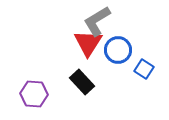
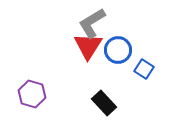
gray L-shape: moved 5 px left, 2 px down
red triangle: moved 3 px down
black rectangle: moved 22 px right, 21 px down
purple hexagon: moved 2 px left; rotated 12 degrees clockwise
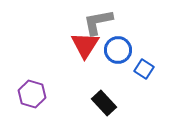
gray L-shape: moved 6 px right, 1 px up; rotated 20 degrees clockwise
red triangle: moved 3 px left, 1 px up
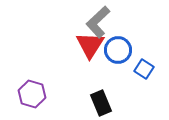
gray L-shape: rotated 32 degrees counterclockwise
red triangle: moved 5 px right
black rectangle: moved 3 px left; rotated 20 degrees clockwise
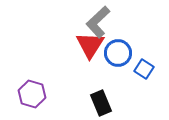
blue circle: moved 3 px down
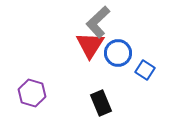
blue square: moved 1 px right, 1 px down
purple hexagon: moved 1 px up
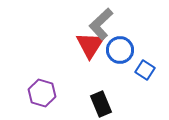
gray L-shape: moved 3 px right, 2 px down
blue circle: moved 2 px right, 3 px up
purple hexagon: moved 10 px right
black rectangle: moved 1 px down
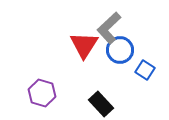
gray L-shape: moved 8 px right, 4 px down
red triangle: moved 6 px left
black rectangle: rotated 20 degrees counterclockwise
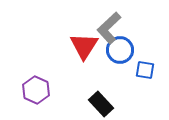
red triangle: moved 1 px down
blue square: rotated 24 degrees counterclockwise
purple hexagon: moved 6 px left, 3 px up; rotated 8 degrees clockwise
